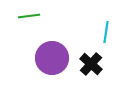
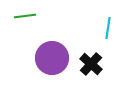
green line: moved 4 px left
cyan line: moved 2 px right, 4 px up
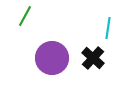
green line: rotated 55 degrees counterclockwise
black cross: moved 2 px right, 6 px up
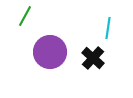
purple circle: moved 2 px left, 6 px up
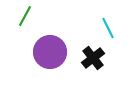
cyan line: rotated 35 degrees counterclockwise
black cross: rotated 10 degrees clockwise
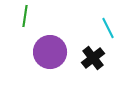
green line: rotated 20 degrees counterclockwise
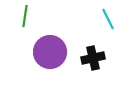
cyan line: moved 9 px up
black cross: rotated 25 degrees clockwise
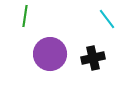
cyan line: moved 1 px left; rotated 10 degrees counterclockwise
purple circle: moved 2 px down
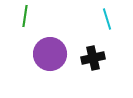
cyan line: rotated 20 degrees clockwise
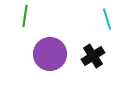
black cross: moved 2 px up; rotated 20 degrees counterclockwise
